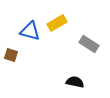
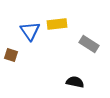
yellow rectangle: moved 1 px down; rotated 24 degrees clockwise
blue triangle: rotated 40 degrees clockwise
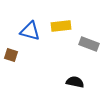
yellow rectangle: moved 4 px right, 2 px down
blue triangle: rotated 40 degrees counterclockwise
gray rectangle: rotated 12 degrees counterclockwise
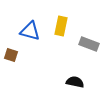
yellow rectangle: rotated 72 degrees counterclockwise
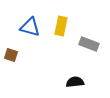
blue triangle: moved 4 px up
black semicircle: rotated 18 degrees counterclockwise
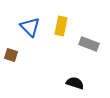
blue triangle: rotated 30 degrees clockwise
black semicircle: moved 1 px down; rotated 24 degrees clockwise
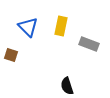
blue triangle: moved 2 px left
black semicircle: moved 8 px left, 3 px down; rotated 126 degrees counterclockwise
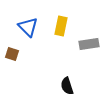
gray rectangle: rotated 30 degrees counterclockwise
brown square: moved 1 px right, 1 px up
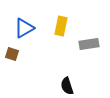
blue triangle: moved 4 px left, 1 px down; rotated 45 degrees clockwise
